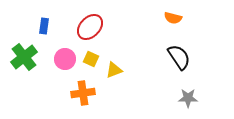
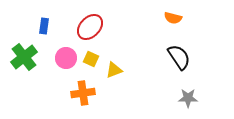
pink circle: moved 1 px right, 1 px up
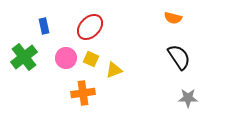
blue rectangle: rotated 21 degrees counterclockwise
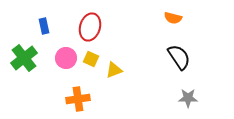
red ellipse: rotated 28 degrees counterclockwise
green cross: moved 1 px down
orange cross: moved 5 px left, 6 px down
